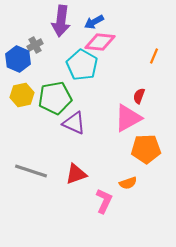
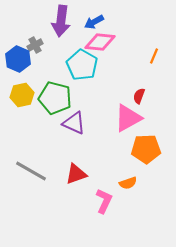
green pentagon: rotated 24 degrees clockwise
gray line: rotated 12 degrees clockwise
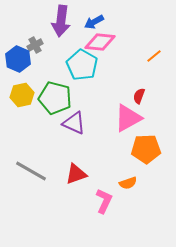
orange line: rotated 28 degrees clockwise
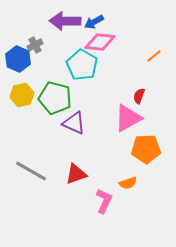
purple arrow: moved 4 px right; rotated 84 degrees clockwise
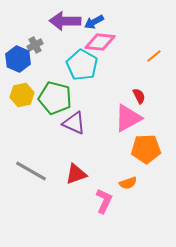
red semicircle: rotated 133 degrees clockwise
